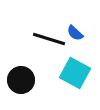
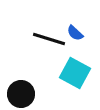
black circle: moved 14 px down
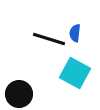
blue semicircle: rotated 54 degrees clockwise
black circle: moved 2 px left
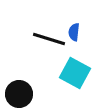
blue semicircle: moved 1 px left, 1 px up
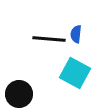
blue semicircle: moved 2 px right, 2 px down
black line: rotated 12 degrees counterclockwise
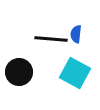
black line: moved 2 px right
black circle: moved 22 px up
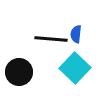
cyan square: moved 5 px up; rotated 16 degrees clockwise
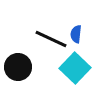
black line: rotated 20 degrees clockwise
black circle: moved 1 px left, 5 px up
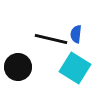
black line: rotated 12 degrees counterclockwise
cyan square: rotated 12 degrees counterclockwise
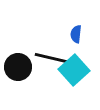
black line: moved 19 px down
cyan square: moved 1 px left, 2 px down; rotated 16 degrees clockwise
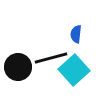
black line: rotated 28 degrees counterclockwise
